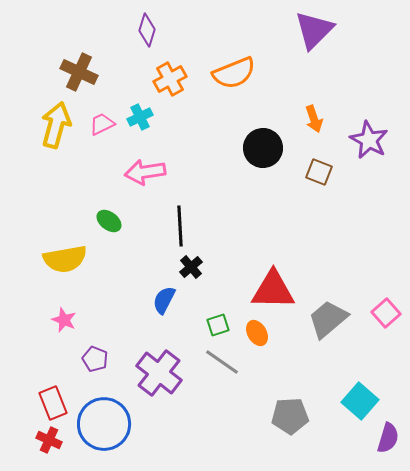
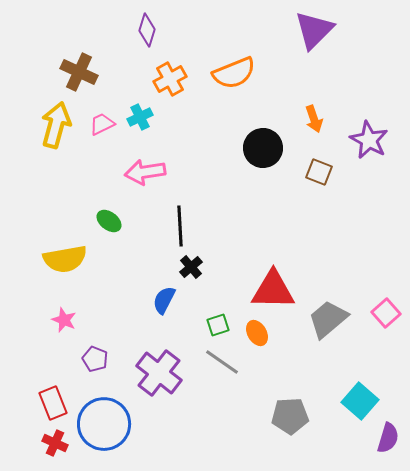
red cross: moved 6 px right, 3 px down
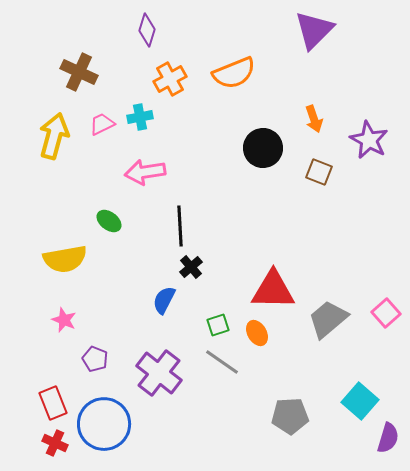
cyan cross: rotated 15 degrees clockwise
yellow arrow: moved 2 px left, 11 px down
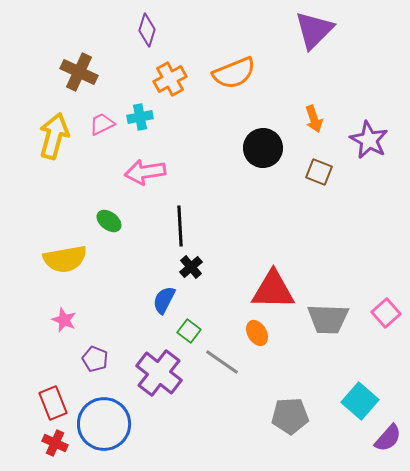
gray trapezoid: rotated 138 degrees counterclockwise
green square: moved 29 px left, 6 px down; rotated 35 degrees counterclockwise
purple semicircle: rotated 24 degrees clockwise
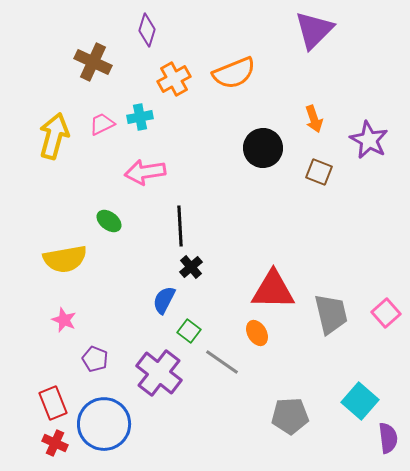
brown cross: moved 14 px right, 10 px up
orange cross: moved 4 px right
gray trapezoid: moved 3 px right, 5 px up; rotated 105 degrees counterclockwise
purple semicircle: rotated 48 degrees counterclockwise
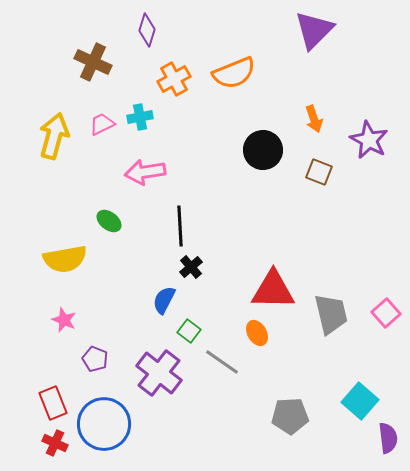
black circle: moved 2 px down
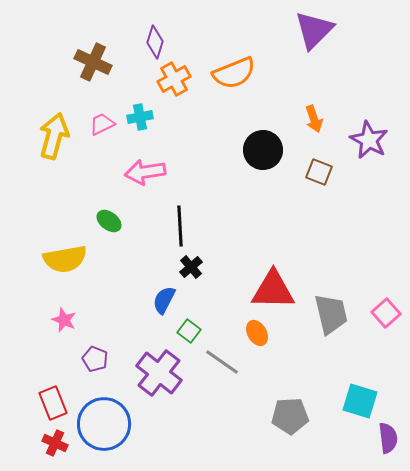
purple diamond: moved 8 px right, 12 px down
cyan square: rotated 24 degrees counterclockwise
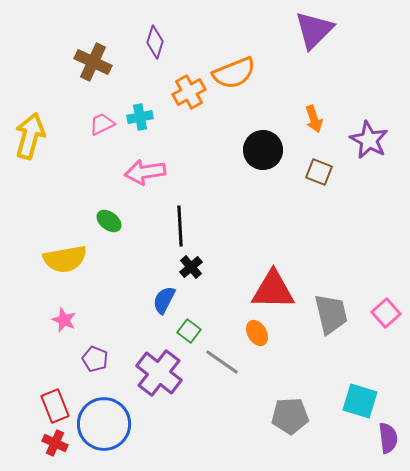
orange cross: moved 15 px right, 13 px down
yellow arrow: moved 24 px left
red rectangle: moved 2 px right, 3 px down
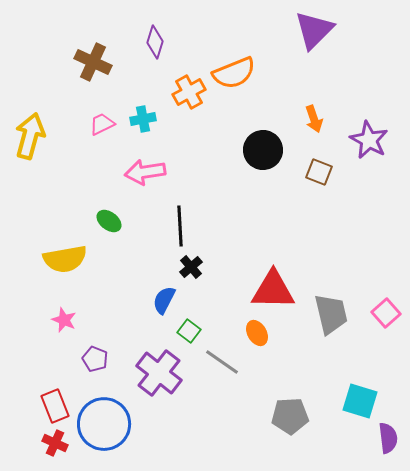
cyan cross: moved 3 px right, 2 px down
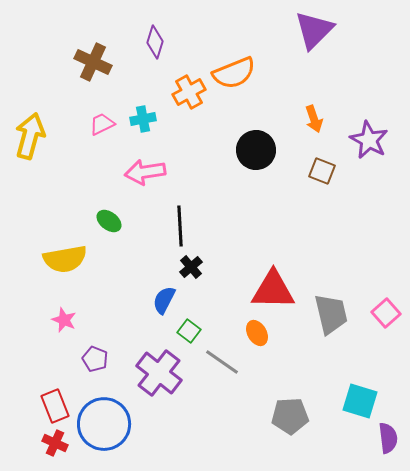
black circle: moved 7 px left
brown square: moved 3 px right, 1 px up
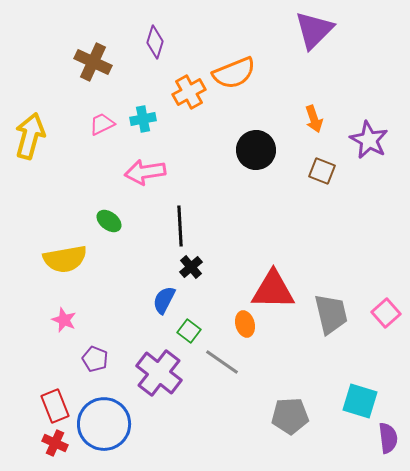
orange ellipse: moved 12 px left, 9 px up; rotated 15 degrees clockwise
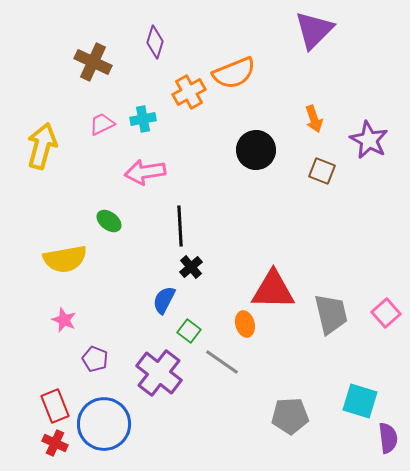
yellow arrow: moved 12 px right, 10 px down
